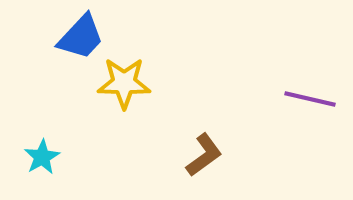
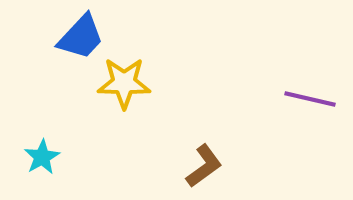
brown L-shape: moved 11 px down
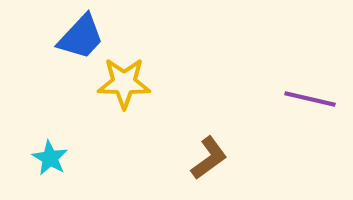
cyan star: moved 8 px right, 1 px down; rotated 12 degrees counterclockwise
brown L-shape: moved 5 px right, 8 px up
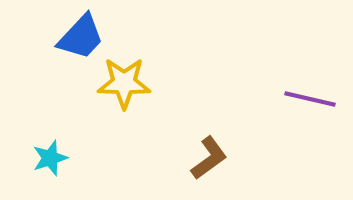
cyan star: rotated 24 degrees clockwise
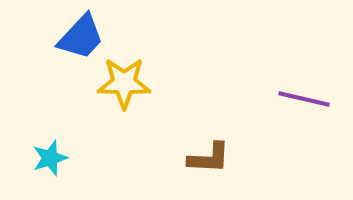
purple line: moved 6 px left
brown L-shape: rotated 39 degrees clockwise
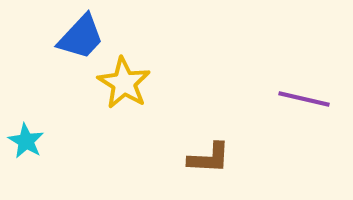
yellow star: rotated 30 degrees clockwise
cyan star: moved 24 px left, 17 px up; rotated 24 degrees counterclockwise
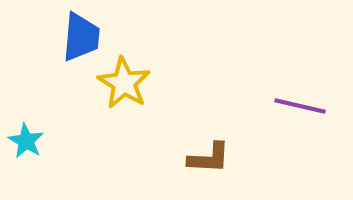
blue trapezoid: rotated 38 degrees counterclockwise
purple line: moved 4 px left, 7 px down
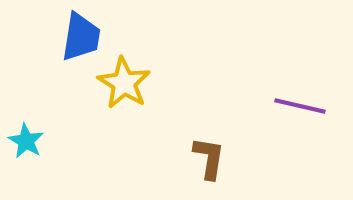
blue trapezoid: rotated 4 degrees clockwise
brown L-shape: rotated 84 degrees counterclockwise
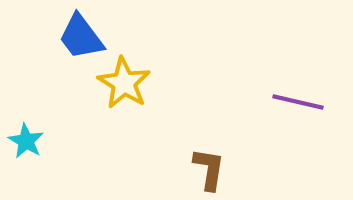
blue trapezoid: rotated 134 degrees clockwise
purple line: moved 2 px left, 4 px up
brown L-shape: moved 11 px down
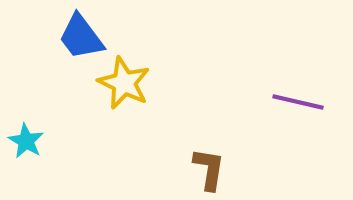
yellow star: rotated 6 degrees counterclockwise
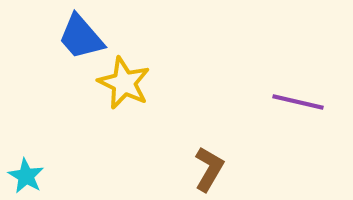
blue trapezoid: rotated 4 degrees counterclockwise
cyan star: moved 35 px down
brown L-shape: rotated 21 degrees clockwise
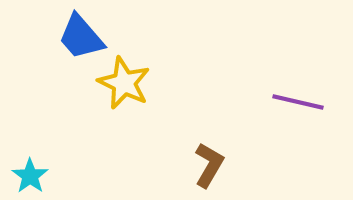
brown L-shape: moved 4 px up
cyan star: moved 4 px right; rotated 6 degrees clockwise
